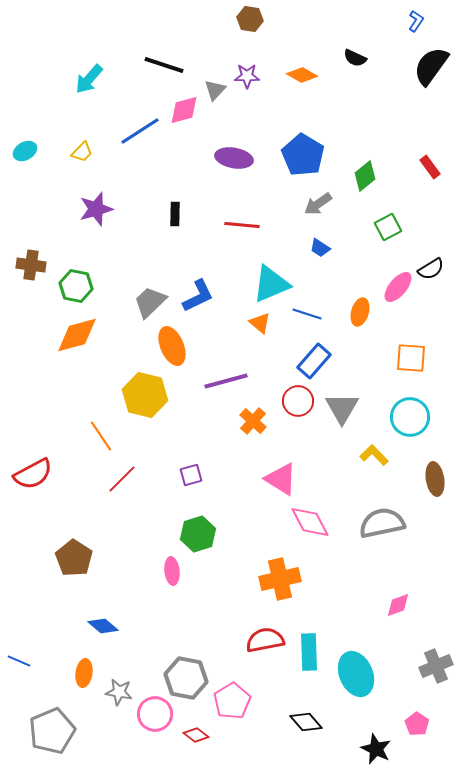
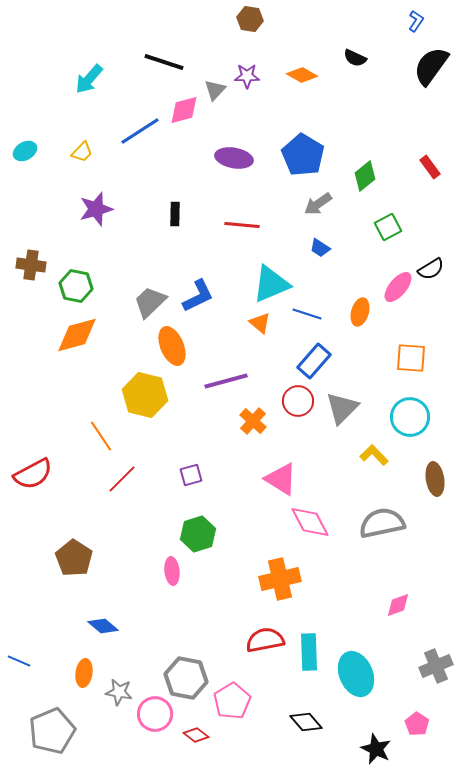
black line at (164, 65): moved 3 px up
gray triangle at (342, 408): rotated 15 degrees clockwise
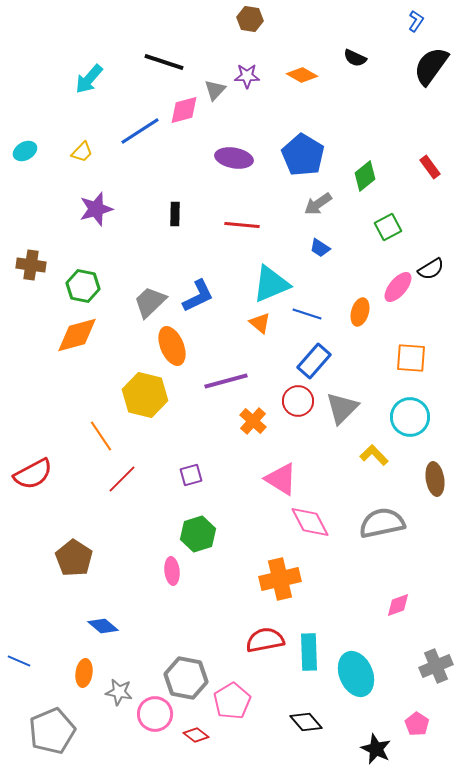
green hexagon at (76, 286): moved 7 px right
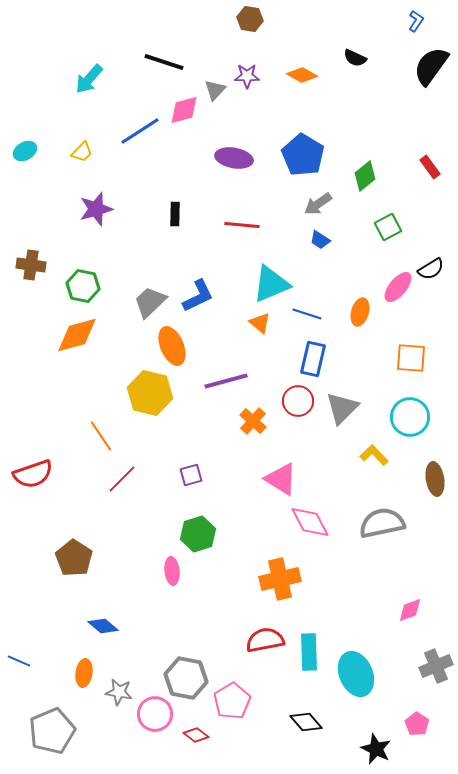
blue trapezoid at (320, 248): moved 8 px up
blue rectangle at (314, 361): moved 1 px left, 2 px up; rotated 28 degrees counterclockwise
yellow hexagon at (145, 395): moved 5 px right, 2 px up
red semicircle at (33, 474): rotated 9 degrees clockwise
pink diamond at (398, 605): moved 12 px right, 5 px down
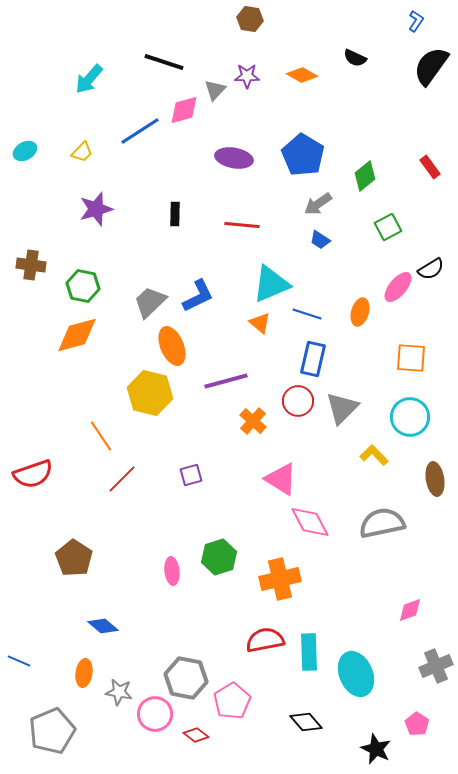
green hexagon at (198, 534): moved 21 px right, 23 px down
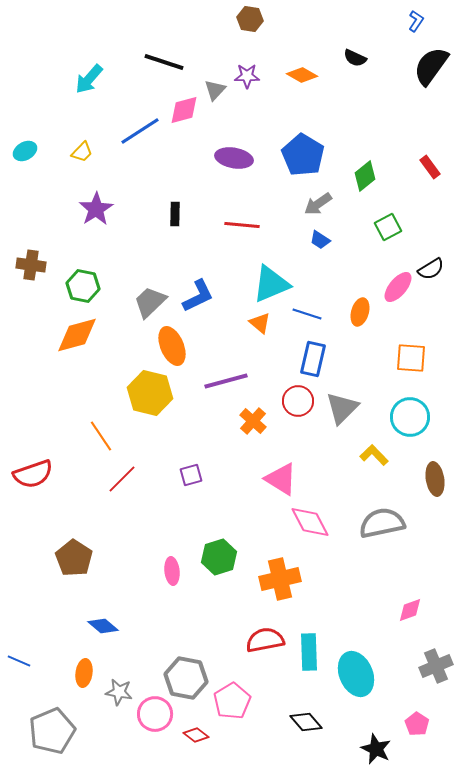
purple star at (96, 209): rotated 16 degrees counterclockwise
